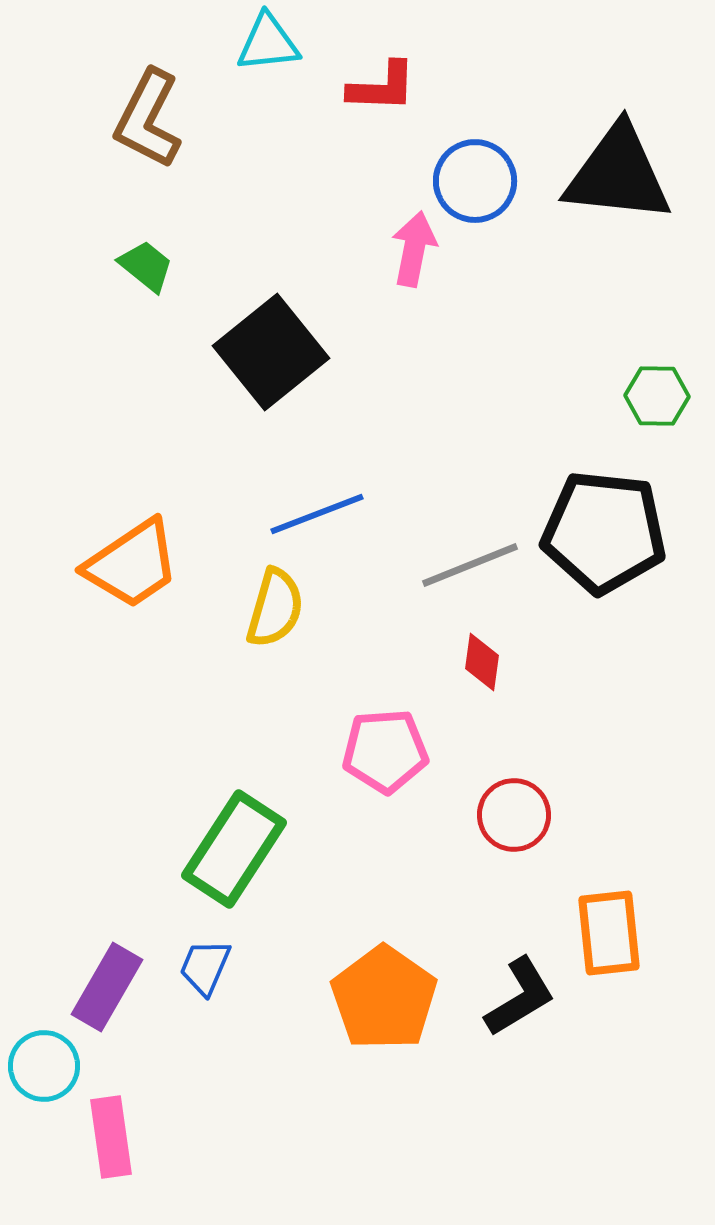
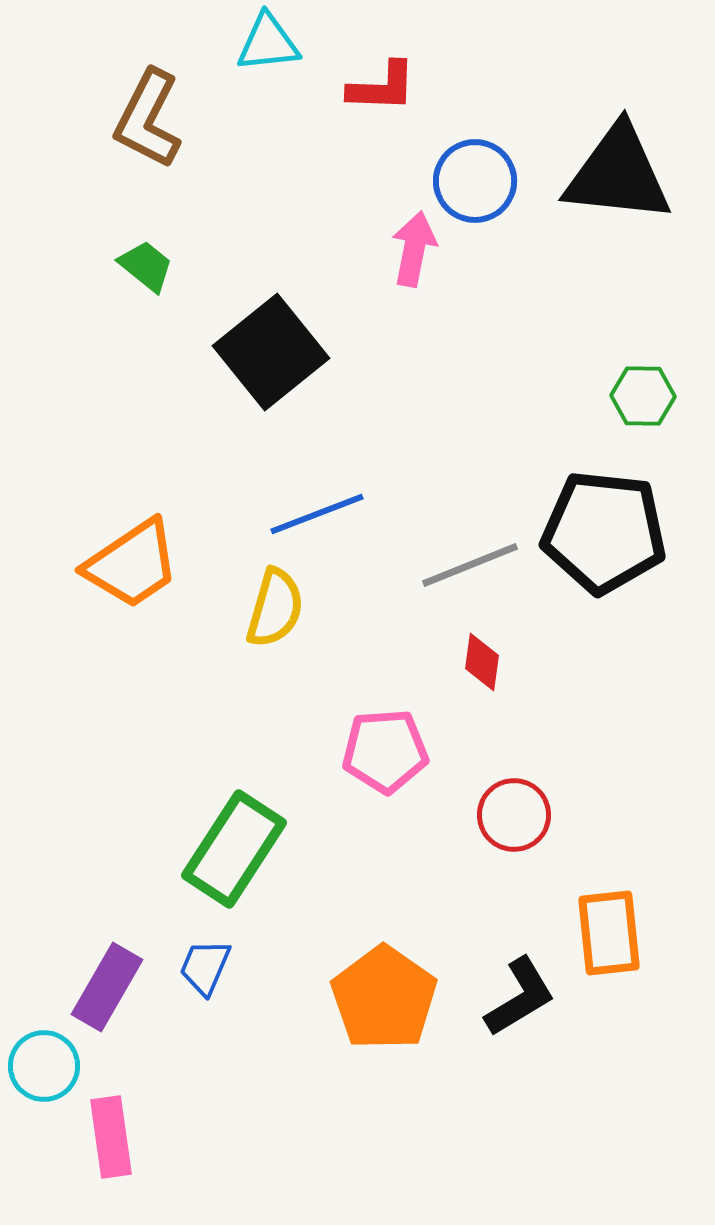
green hexagon: moved 14 px left
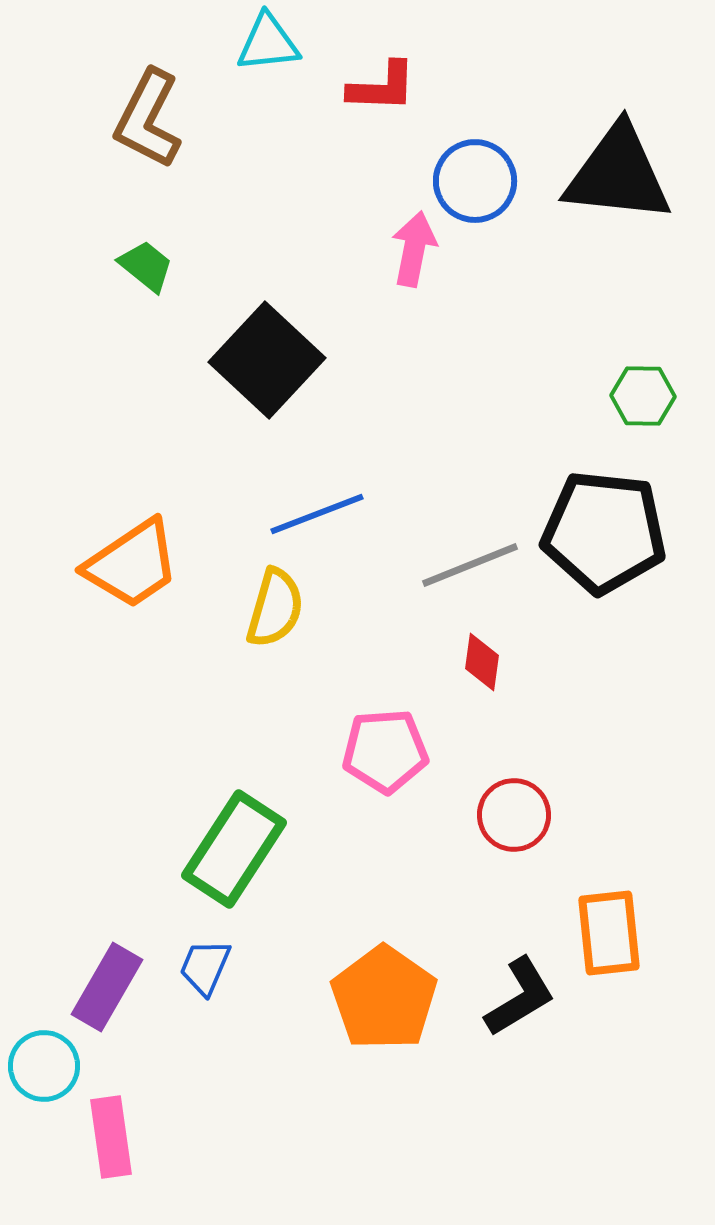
black square: moved 4 px left, 8 px down; rotated 8 degrees counterclockwise
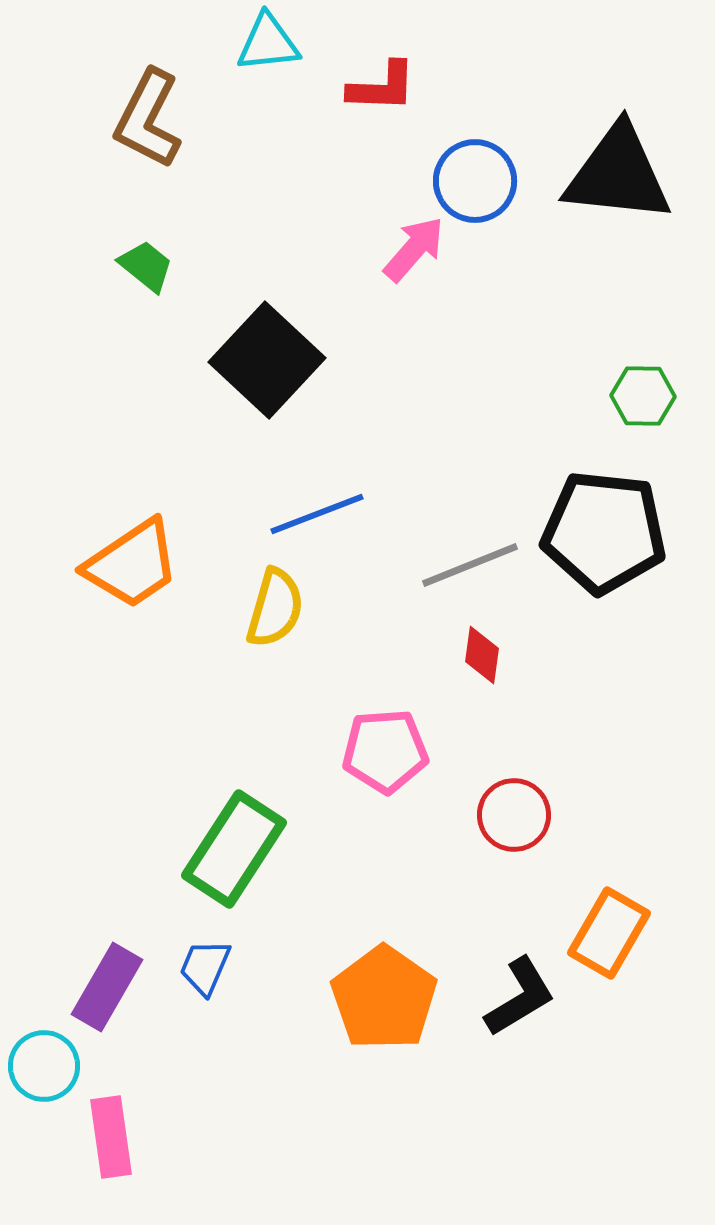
pink arrow: rotated 30 degrees clockwise
red diamond: moved 7 px up
orange rectangle: rotated 36 degrees clockwise
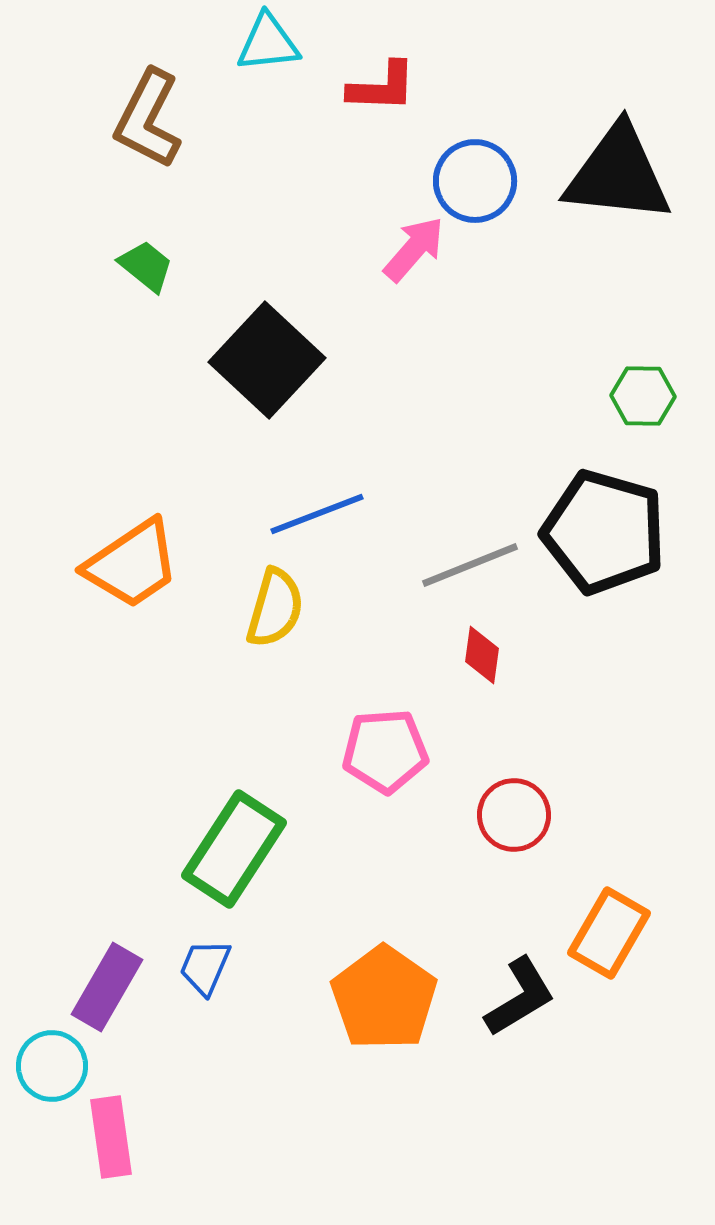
black pentagon: rotated 10 degrees clockwise
cyan circle: moved 8 px right
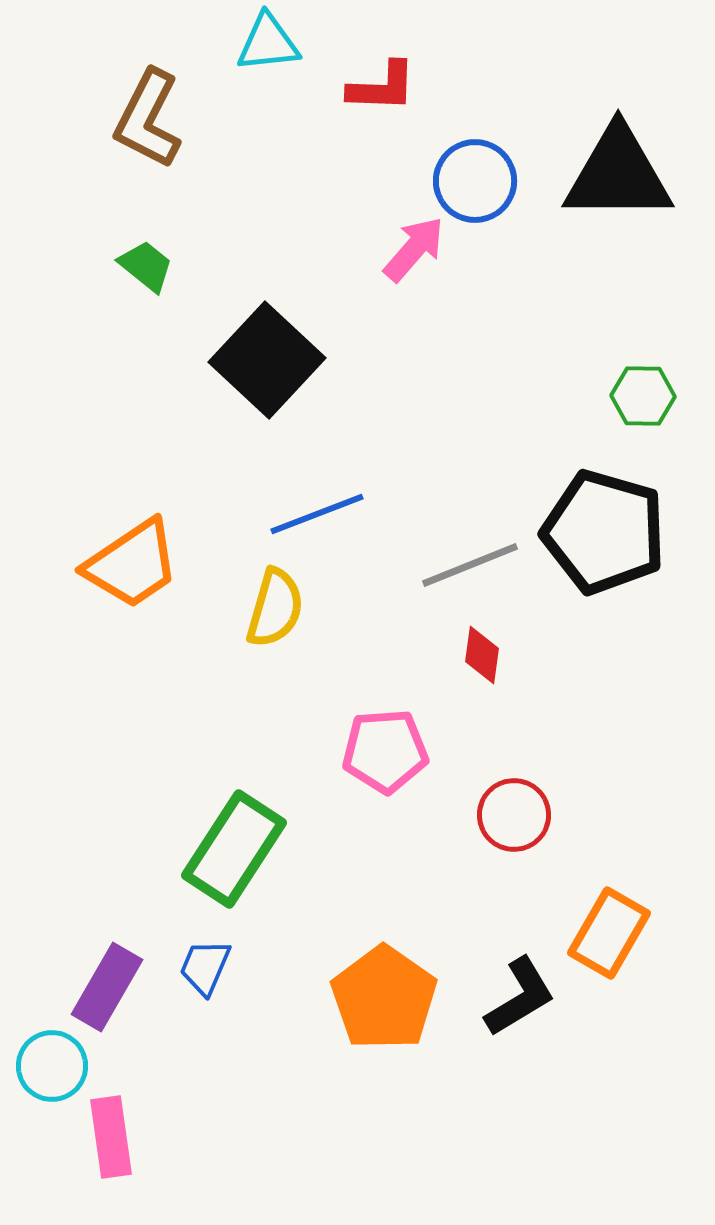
black triangle: rotated 6 degrees counterclockwise
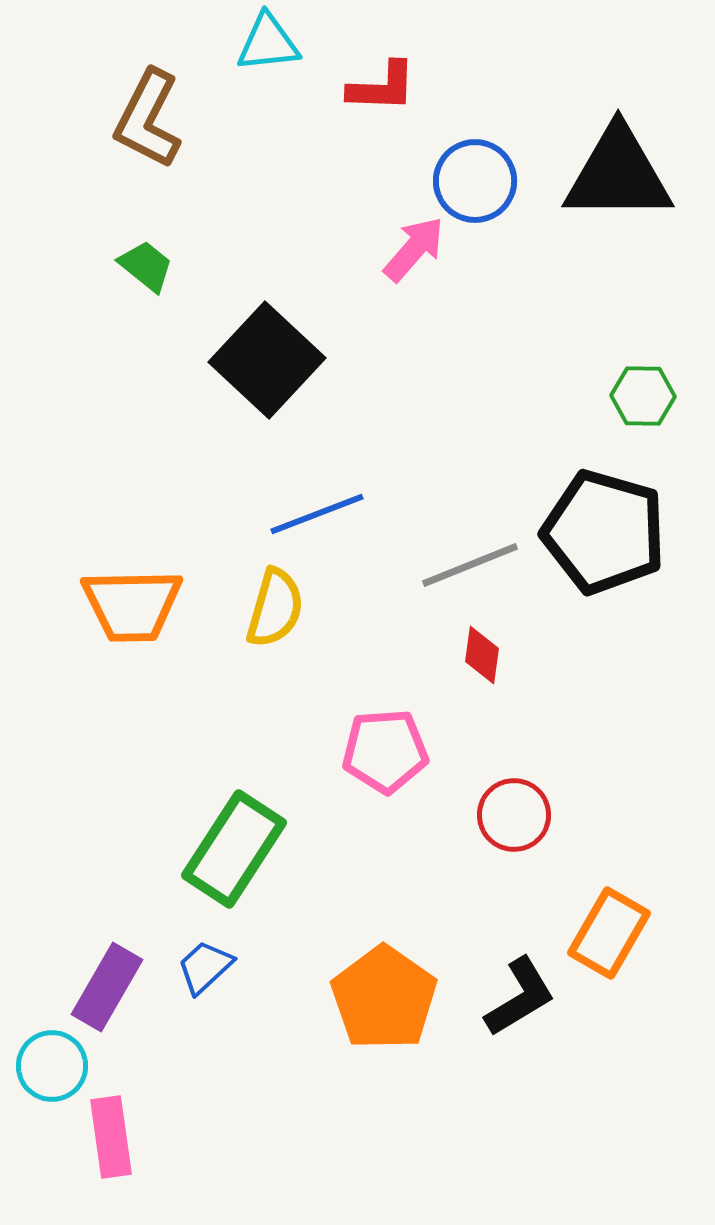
orange trapezoid: moved 41 px down; rotated 33 degrees clockwise
blue trapezoid: rotated 24 degrees clockwise
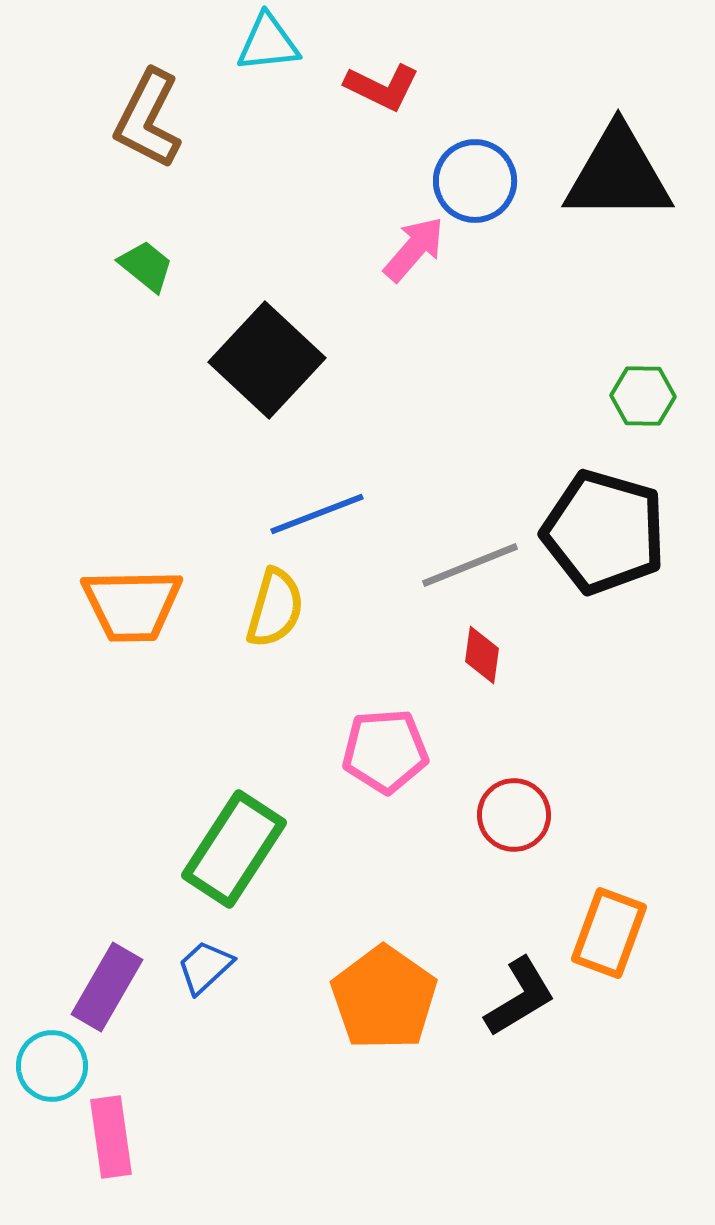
red L-shape: rotated 24 degrees clockwise
orange rectangle: rotated 10 degrees counterclockwise
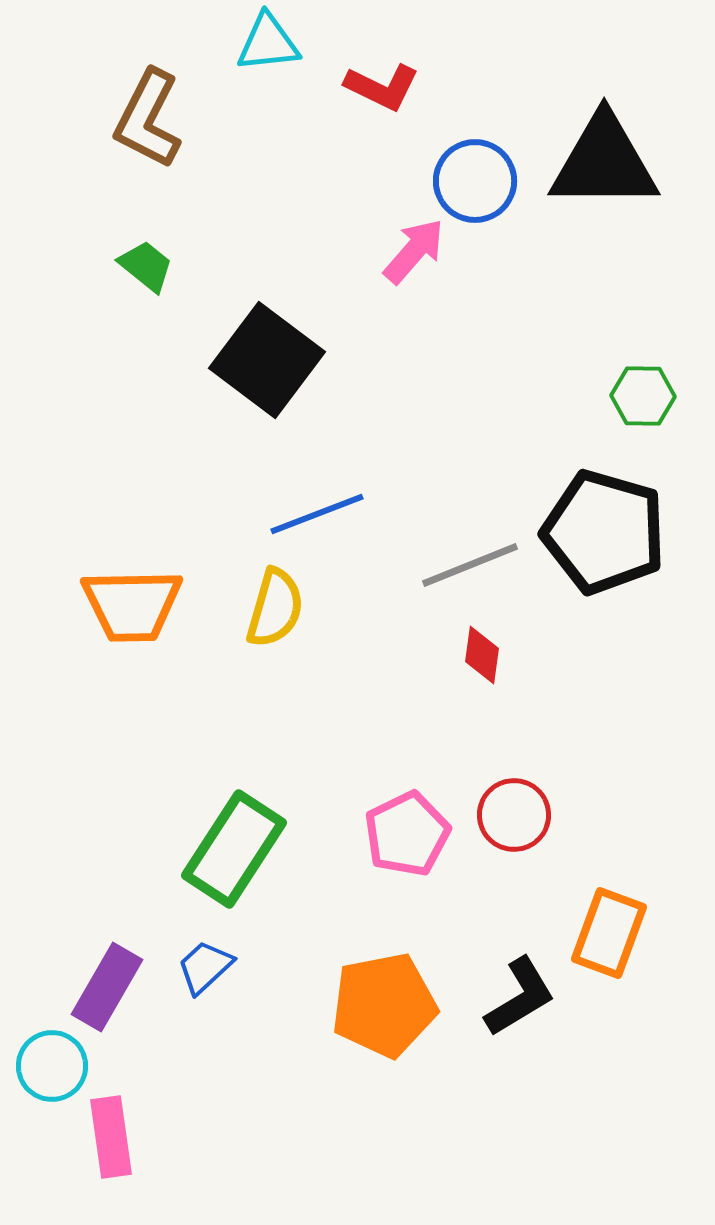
black triangle: moved 14 px left, 12 px up
pink arrow: moved 2 px down
black square: rotated 6 degrees counterclockwise
pink pentagon: moved 22 px right, 83 px down; rotated 22 degrees counterclockwise
orange pentagon: moved 7 px down; rotated 26 degrees clockwise
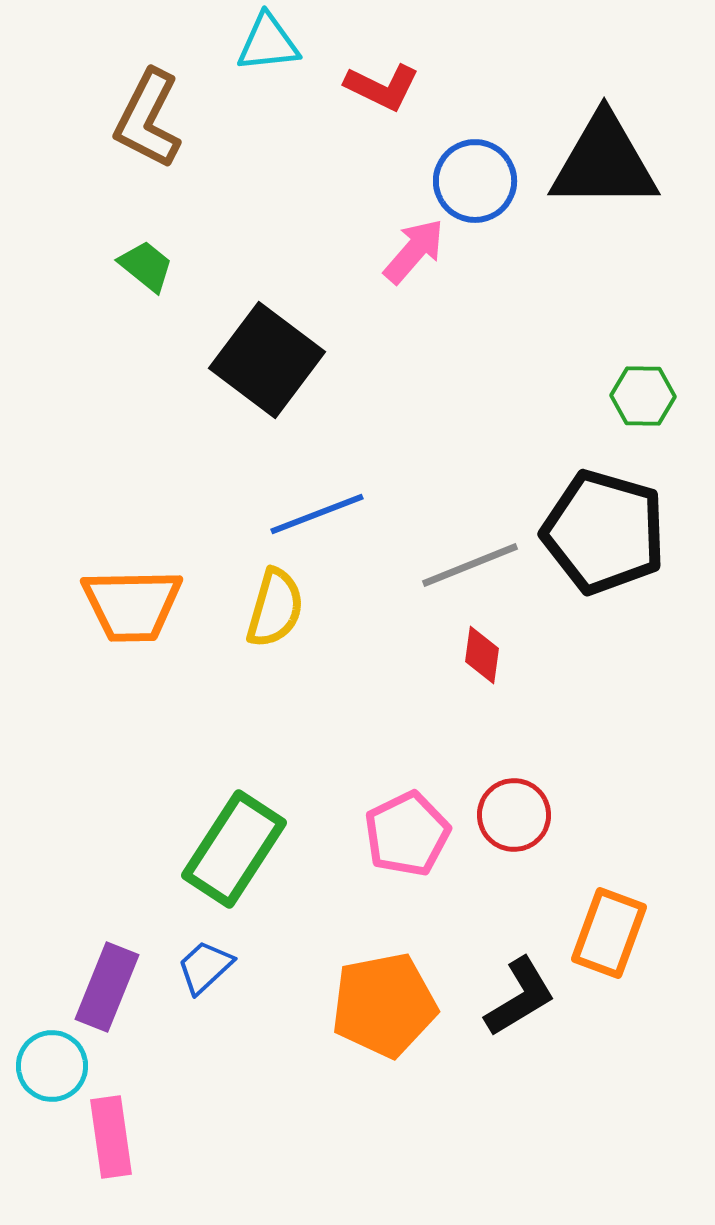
purple rectangle: rotated 8 degrees counterclockwise
